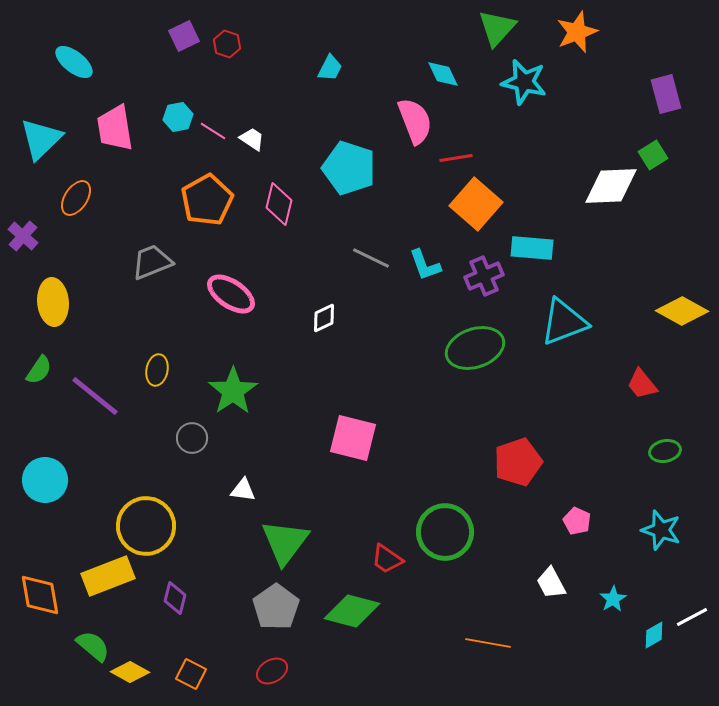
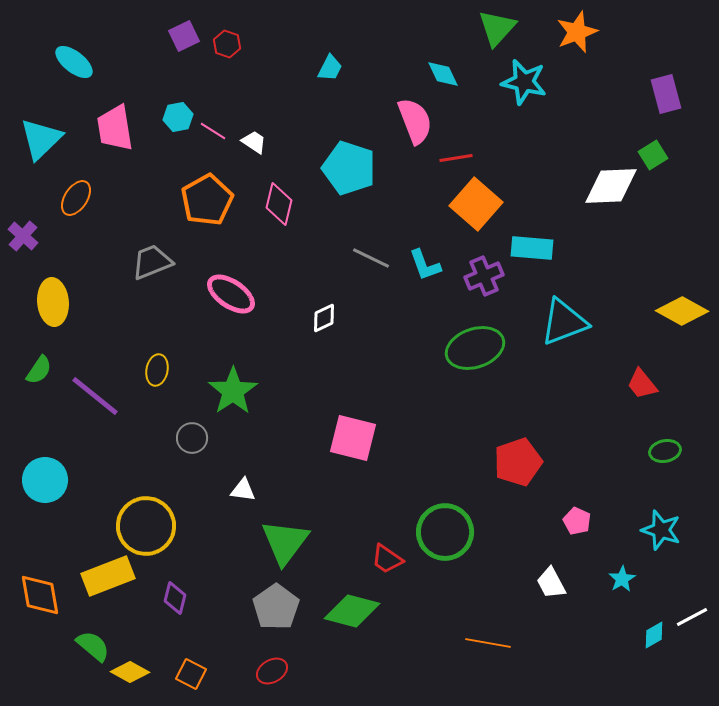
white trapezoid at (252, 139): moved 2 px right, 3 px down
cyan star at (613, 599): moved 9 px right, 20 px up
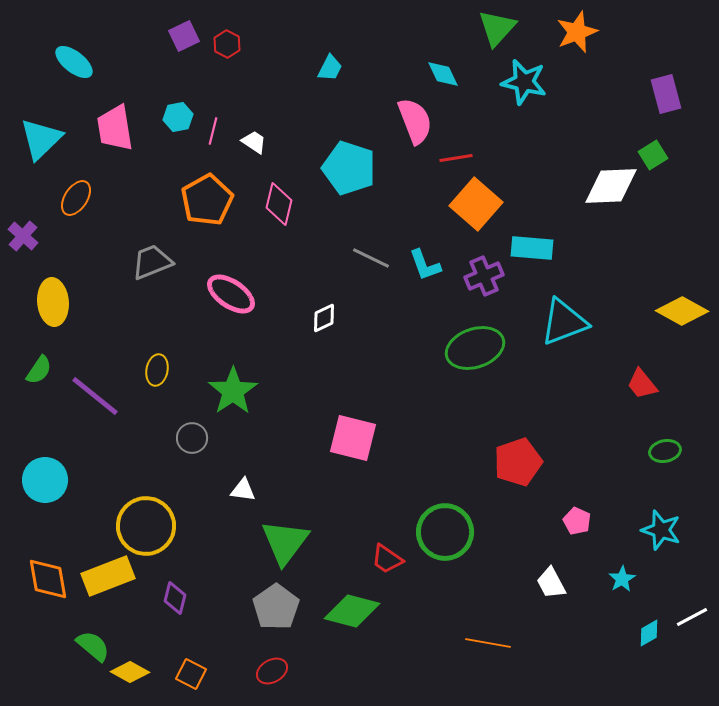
red hexagon at (227, 44): rotated 8 degrees clockwise
pink line at (213, 131): rotated 72 degrees clockwise
orange diamond at (40, 595): moved 8 px right, 16 px up
cyan diamond at (654, 635): moved 5 px left, 2 px up
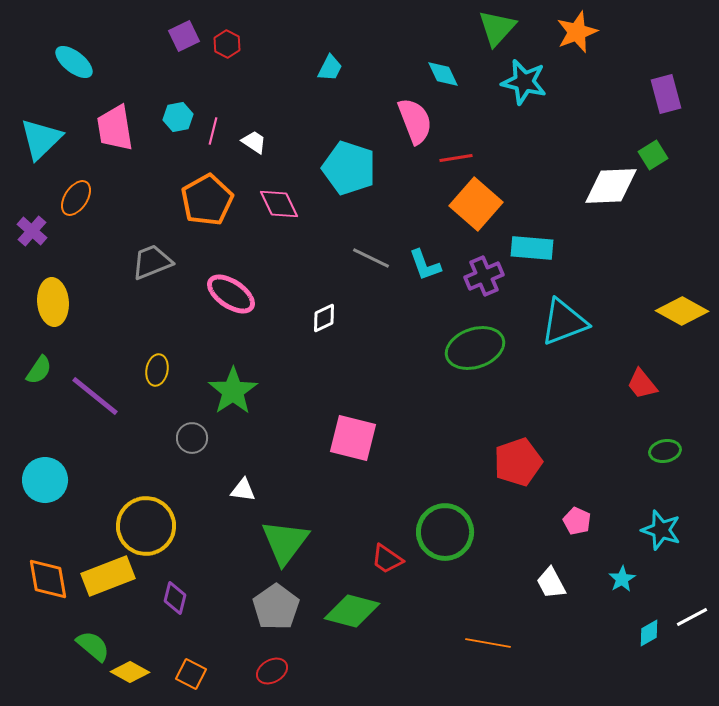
pink diamond at (279, 204): rotated 39 degrees counterclockwise
purple cross at (23, 236): moved 9 px right, 5 px up
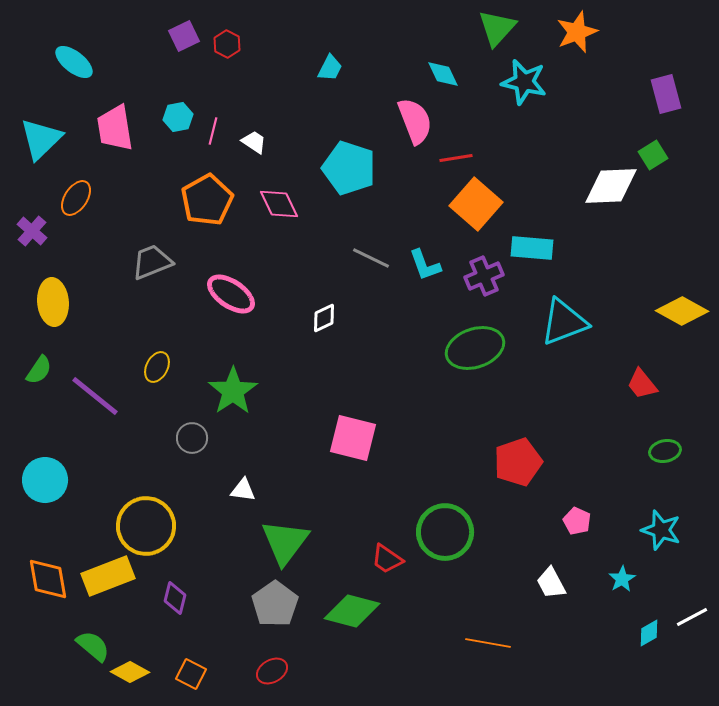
yellow ellipse at (157, 370): moved 3 px up; rotated 16 degrees clockwise
gray pentagon at (276, 607): moved 1 px left, 3 px up
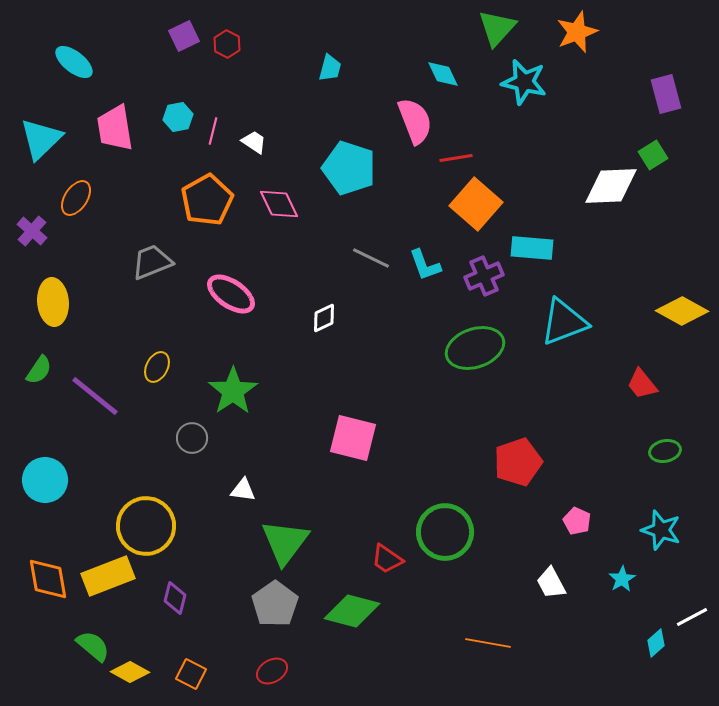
cyan trapezoid at (330, 68): rotated 12 degrees counterclockwise
cyan diamond at (649, 633): moved 7 px right, 10 px down; rotated 12 degrees counterclockwise
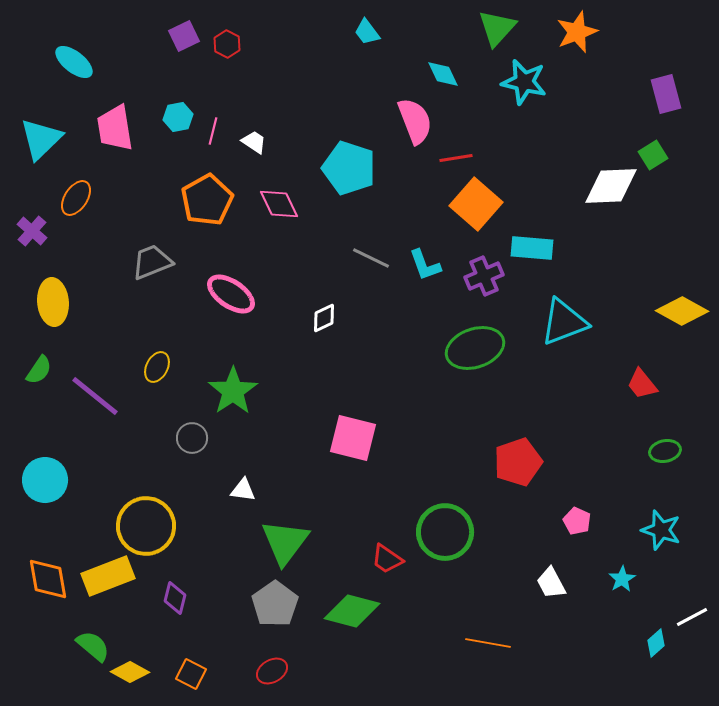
cyan trapezoid at (330, 68): moved 37 px right, 36 px up; rotated 128 degrees clockwise
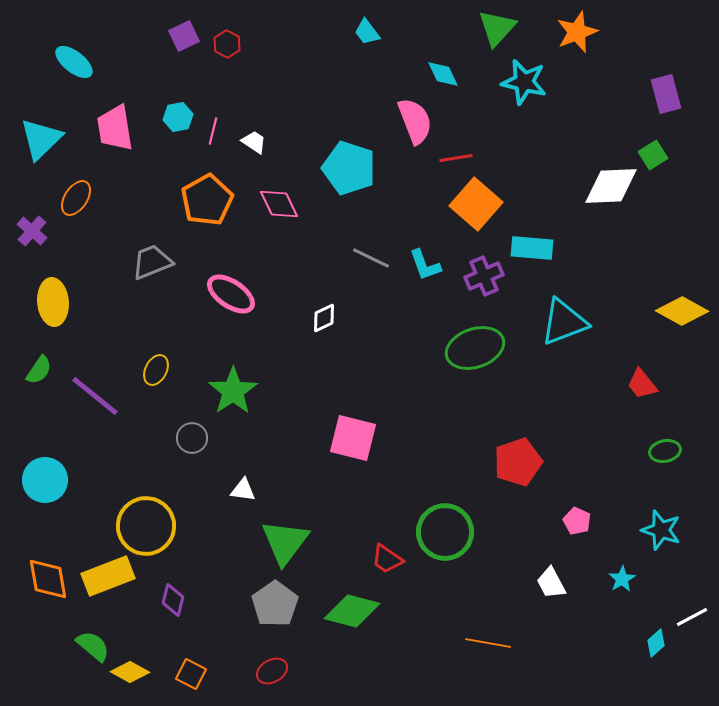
yellow ellipse at (157, 367): moved 1 px left, 3 px down
purple diamond at (175, 598): moved 2 px left, 2 px down
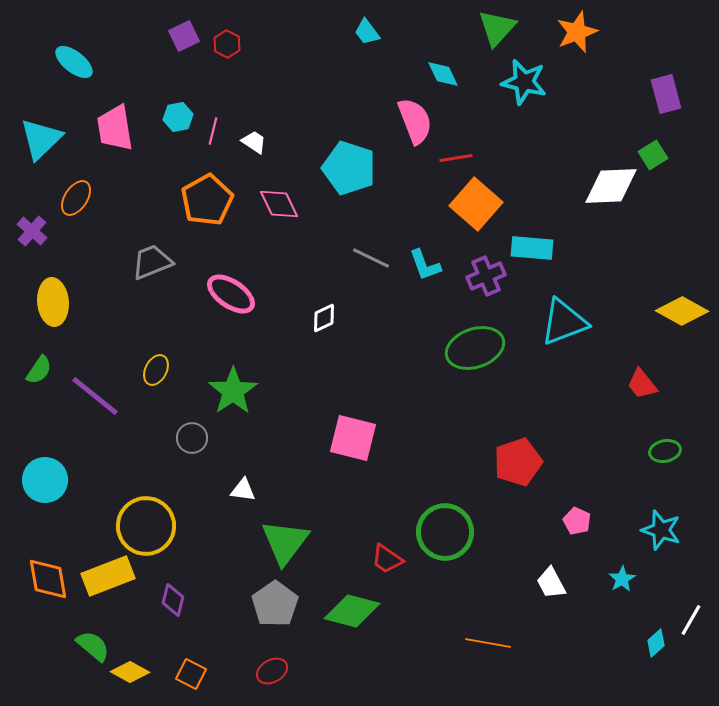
purple cross at (484, 276): moved 2 px right
white line at (692, 617): moved 1 px left, 3 px down; rotated 32 degrees counterclockwise
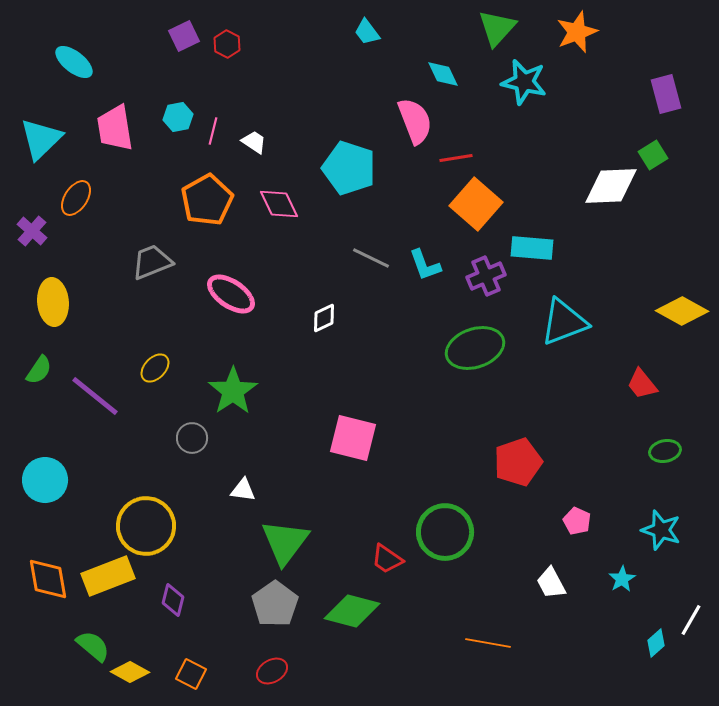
yellow ellipse at (156, 370): moved 1 px left, 2 px up; rotated 16 degrees clockwise
